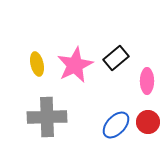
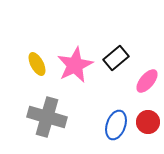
yellow ellipse: rotated 15 degrees counterclockwise
pink ellipse: rotated 40 degrees clockwise
gray cross: rotated 18 degrees clockwise
blue ellipse: rotated 24 degrees counterclockwise
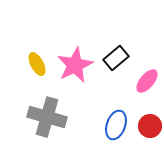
red circle: moved 2 px right, 4 px down
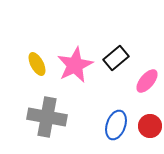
gray cross: rotated 6 degrees counterclockwise
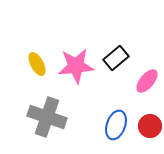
pink star: moved 1 px right, 1 px down; rotated 21 degrees clockwise
gray cross: rotated 9 degrees clockwise
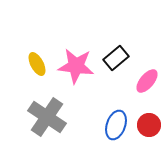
pink star: rotated 12 degrees clockwise
gray cross: rotated 15 degrees clockwise
red circle: moved 1 px left, 1 px up
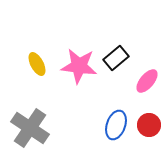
pink star: moved 3 px right
gray cross: moved 17 px left, 11 px down
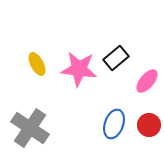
pink star: moved 3 px down
blue ellipse: moved 2 px left, 1 px up
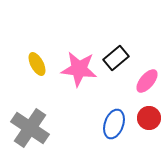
red circle: moved 7 px up
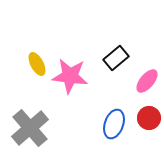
pink star: moved 9 px left, 7 px down
gray cross: rotated 15 degrees clockwise
